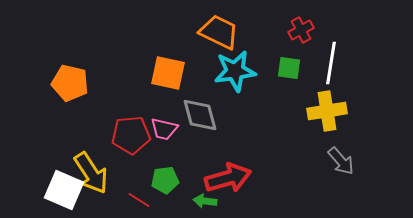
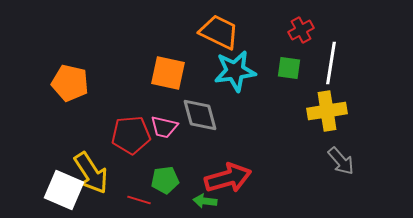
pink trapezoid: moved 2 px up
red line: rotated 15 degrees counterclockwise
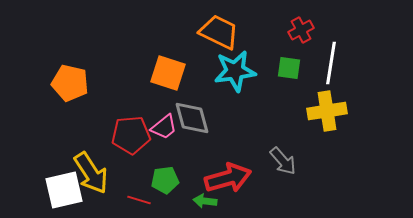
orange square: rotated 6 degrees clockwise
gray diamond: moved 8 px left, 3 px down
pink trapezoid: rotated 52 degrees counterclockwise
gray arrow: moved 58 px left
white square: rotated 36 degrees counterclockwise
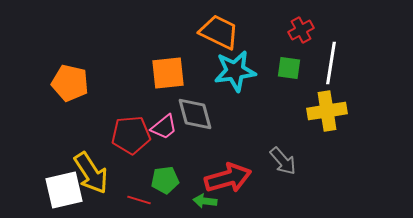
orange square: rotated 24 degrees counterclockwise
gray diamond: moved 3 px right, 4 px up
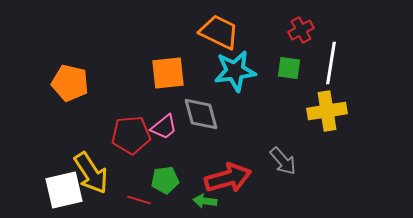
gray diamond: moved 6 px right
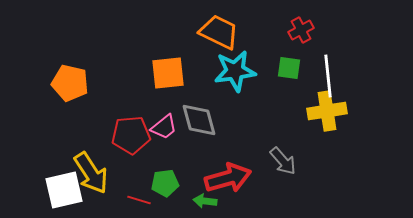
white line: moved 3 px left, 13 px down; rotated 15 degrees counterclockwise
gray diamond: moved 2 px left, 6 px down
green pentagon: moved 3 px down
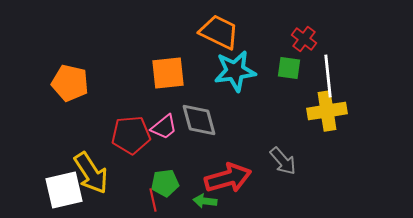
red cross: moved 3 px right, 9 px down; rotated 25 degrees counterclockwise
red line: moved 14 px right; rotated 60 degrees clockwise
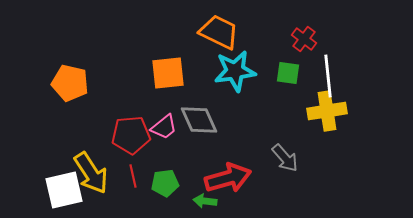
green square: moved 1 px left, 5 px down
gray diamond: rotated 9 degrees counterclockwise
gray arrow: moved 2 px right, 3 px up
red line: moved 20 px left, 24 px up
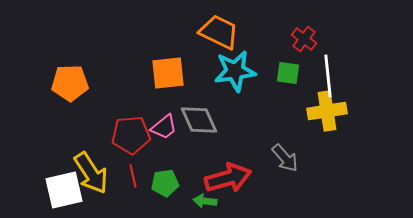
orange pentagon: rotated 15 degrees counterclockwise
